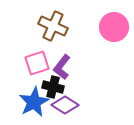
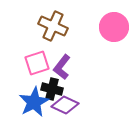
black cross: moved 1 px left, 2 px down
purple diamond: rotated 8 degrees counterclockwise
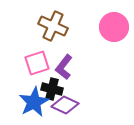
purple L-shape: moved 2 px right
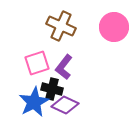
brown cross: moved 8 px right
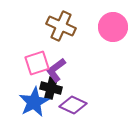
pink circle: moved 1 px left
purple L-shape: moved 8 px left, 3 px down; rotated 15 degrees clockwise
black cross: moved 1 px left, 1 px up
purple diamond: moved 8 px right
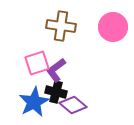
brown cross: rotated 16 degrees counterclockwise
black cross: moved 5 px right, 4 px down
purple diamond: rotated 16 degrees clockwise
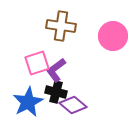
pink circle: moved 9 px down
blue star: moved 6 px left
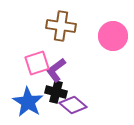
blue star: rotated 12 degrees counterclockwise
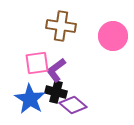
pink square: rotated 10 degrees clockwise
blue star: moved 2 px right, 3 px up
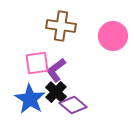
black cross: rotated 30 degrees clockwise
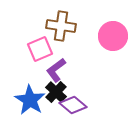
pink square: moved 3 px right, 14 px up; rotated 15 degrees counterclockwise
blue star: moved 1 px down
